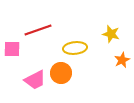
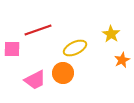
yellow star: rotated 18 degrees clockwise
yellow ellipse: rotated 20 degrees counterclockwise
orange circle: moved 2 px right
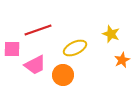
yellow star: rotated 12 degrees counterclockwise
orange circle: moved 2 px down
pink trapezoid: moved 15 px up
